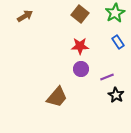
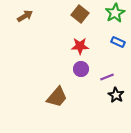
blue rectangle: rotated 32 degrees counterclockwise
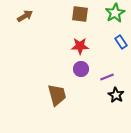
brown square: rotated 30 degrees counterclockwise
blue rectangle: moved 3 px right; rotated 32 degrees clockwise
brown trapezoid: moved 2 px up; rotated 55 degrees counterclockwise
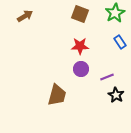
brown square: rotated 12 degrees clockwise
blue rectangle: moved 1 px left
brown trapezoid: rotated 30 degrees clockwise
